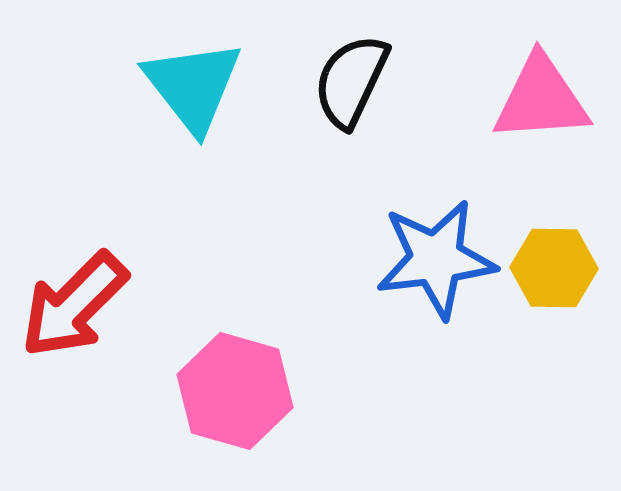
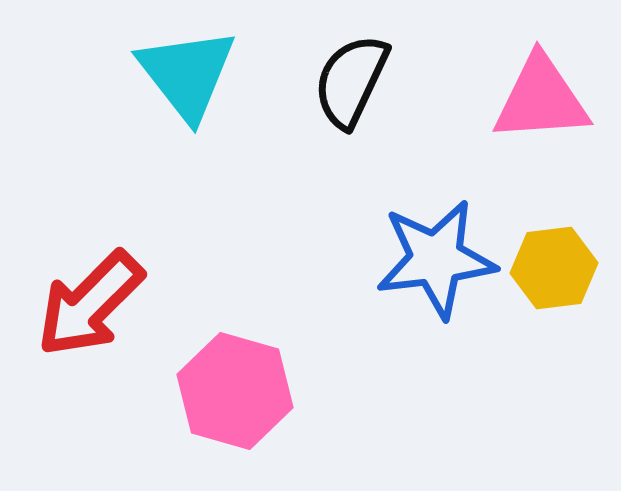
cyan triangle: moved 6 px left, 12 px up
yellow hexagon: rotated 8 degrees counterclockwise
red arrow: moved 16 px right, 1 px up
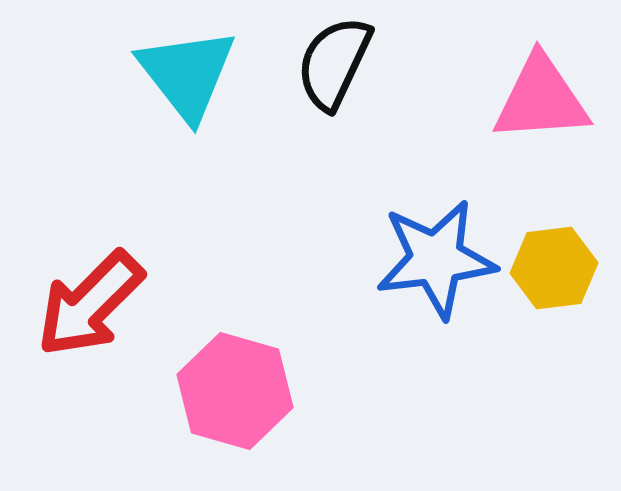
black semicircle: moved 17 px left, 18 px up
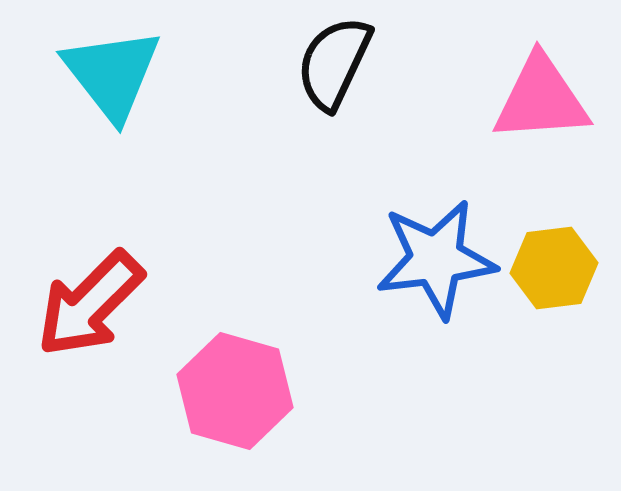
cyan triangle: moved 75 px left
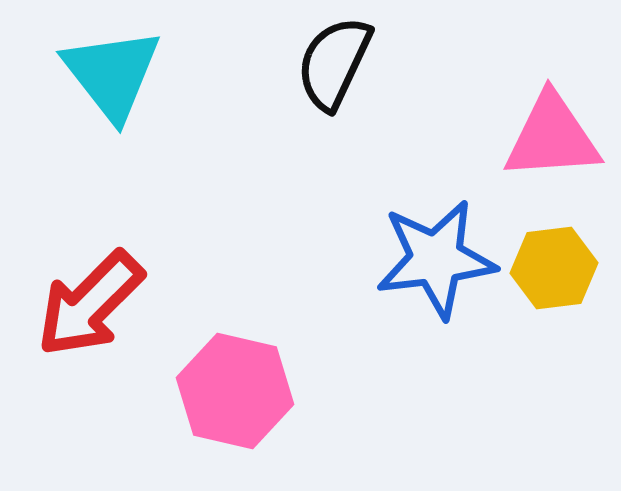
pink triangle: moved 11 px right, 38 px down
pink hexagon: rotated 3 degrees counterclockwise
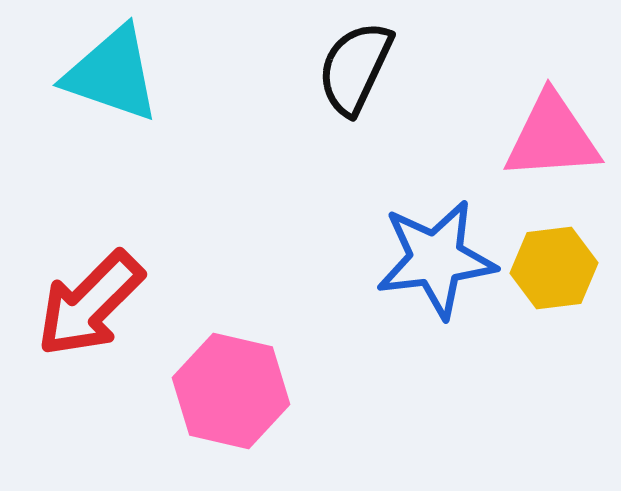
black semicircle: moved 21 px right, 5 px down
cyan triangle: rotated 33 degrees counterclockwise
pink hexagon: moved 4 px left
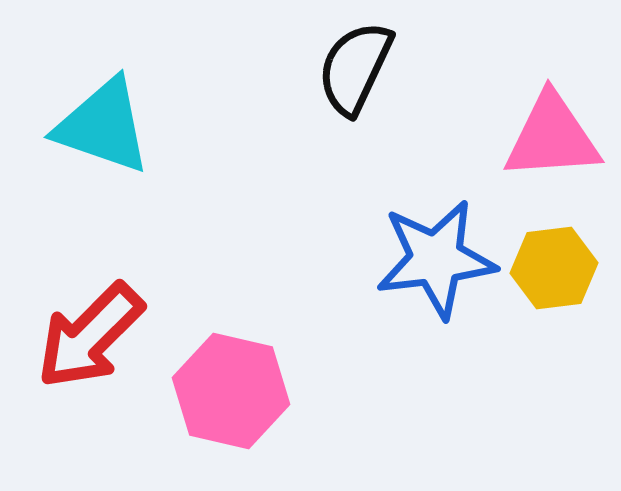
cyan triangle: moved 9 px left, 52 px down
red arrow: moved 32 px down
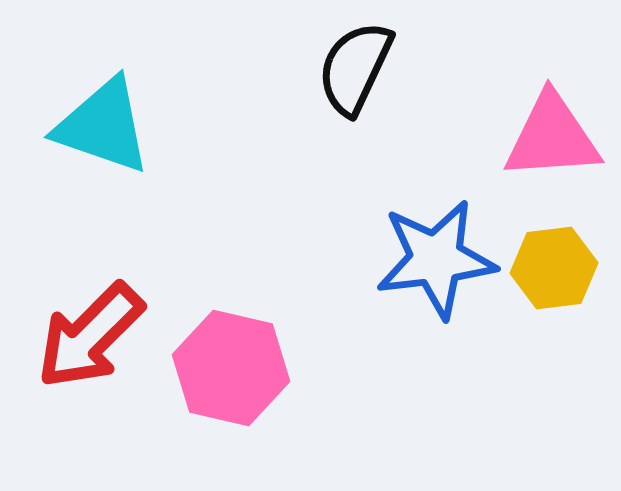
pink hexagon: moved 23 px up
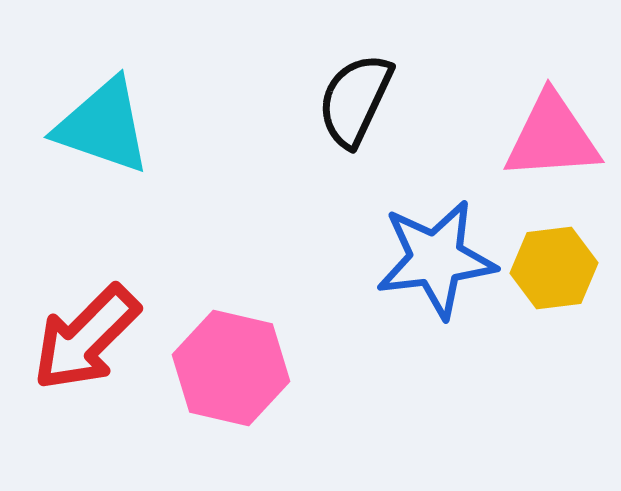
black semicircle: moved 32 px down
red arrow: moved 4 px left, 2 px down
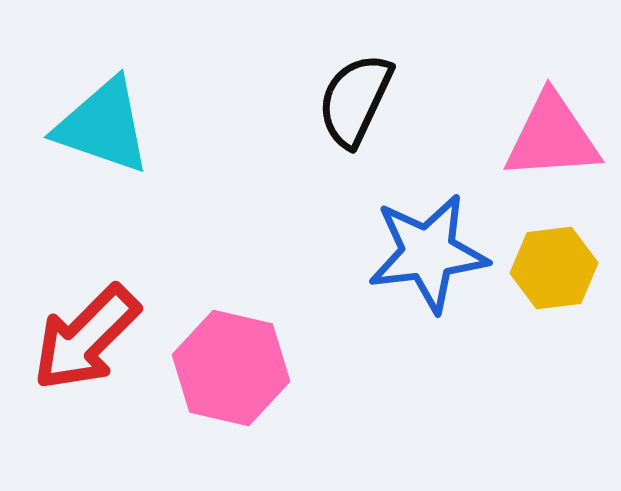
blue star: moved 8 px left, 6 px up
